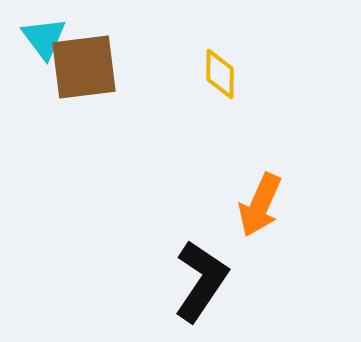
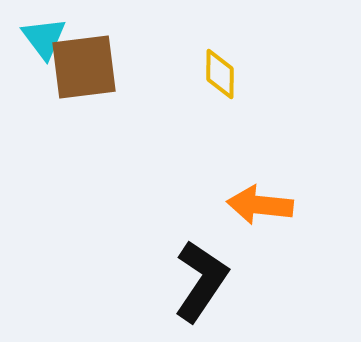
orange arrow: rotated 72 degrees clockwise
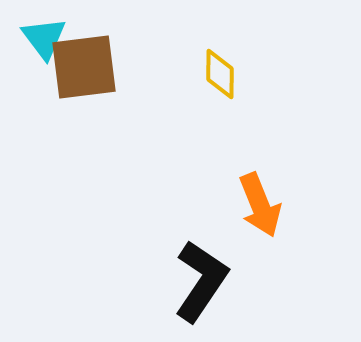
orange arrow: rotated 118 degrees counterclockwise
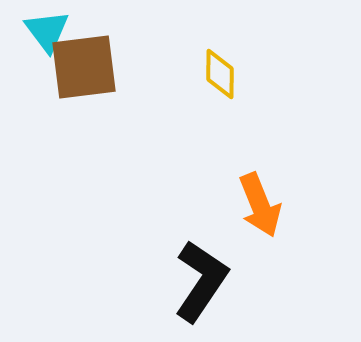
cyan triangle: moved 3 px right, 7 px up
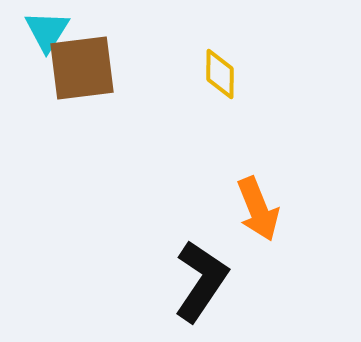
cyan triangle: rotated 9 degrees clockwise
brown square: moved 2 px left, 1 px down
orange arrow: moved 2 px left, 4 px down
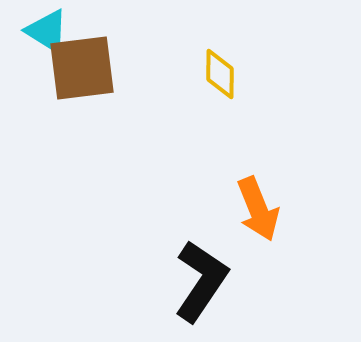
cyan triangle: rotated 30 degrees counterclockwise
